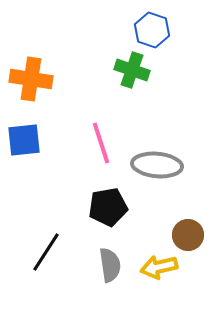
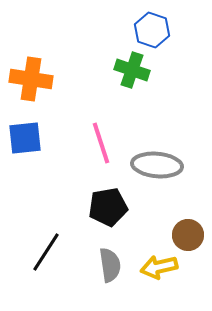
blue square: moved 1 px right, 2 px up
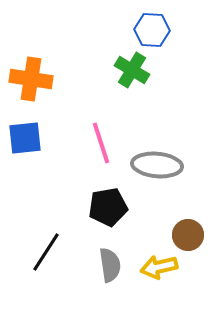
blue hexagon: rotated 16 degrees counterclockwise
green cross: rotated 12 degrees clockwise
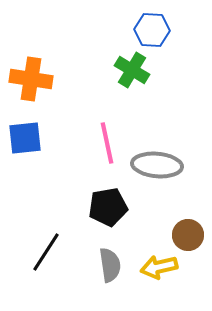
pink line: moved 6 px right; rotated 6 degrees clockwise
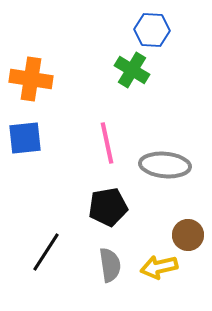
gray ellipse: moved 8 px right
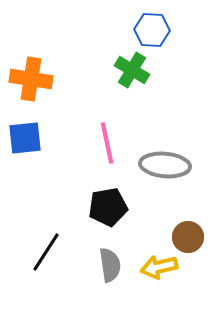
brown circle: moved 2 px down
